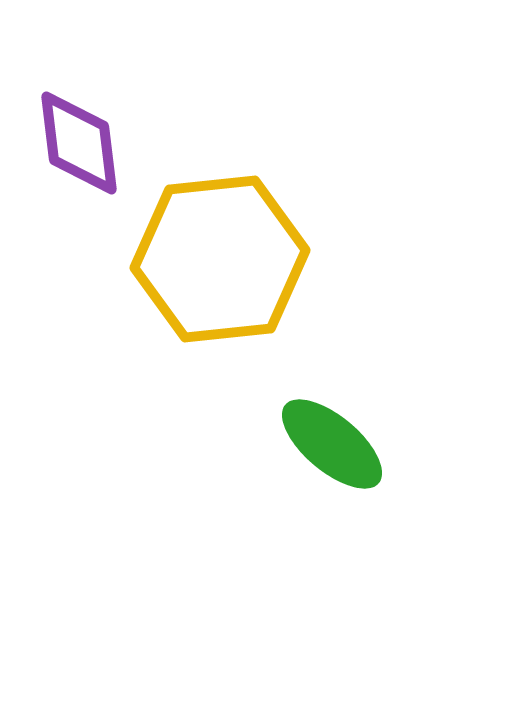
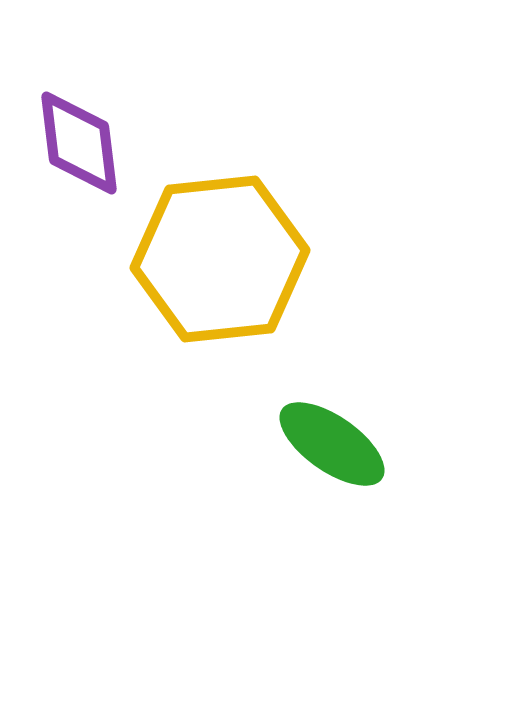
green ellipse: rotated 5 degrees counterclockwise
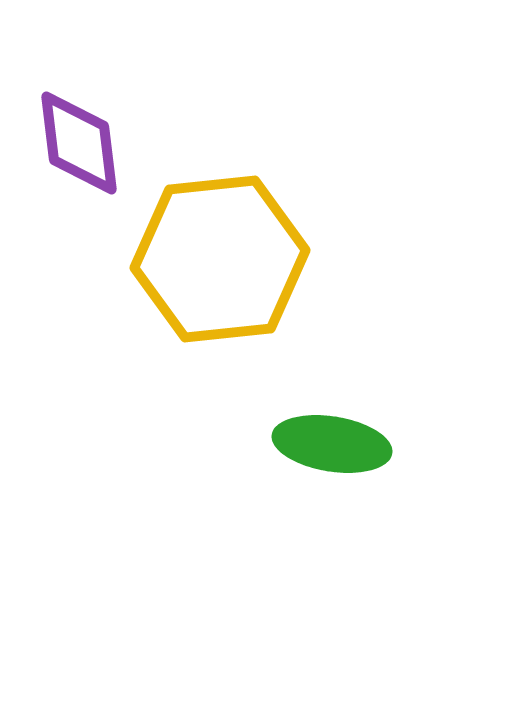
green ellipse: rotated 26 degrees counterclockwise
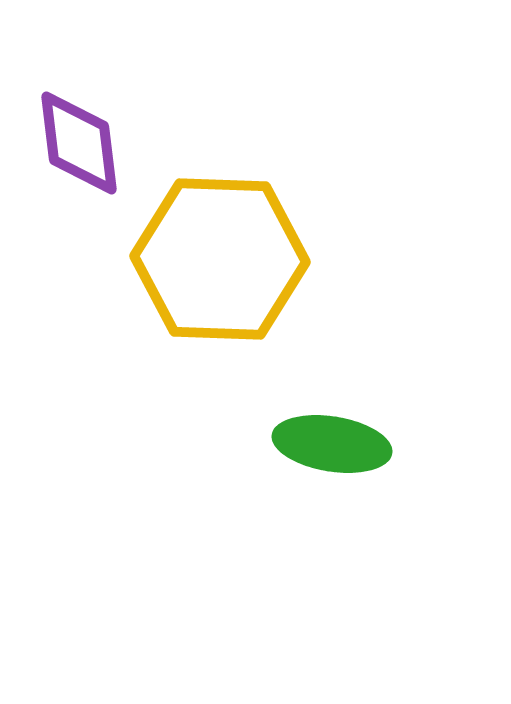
yellow hexagon: rotated 8 degrees clockwise
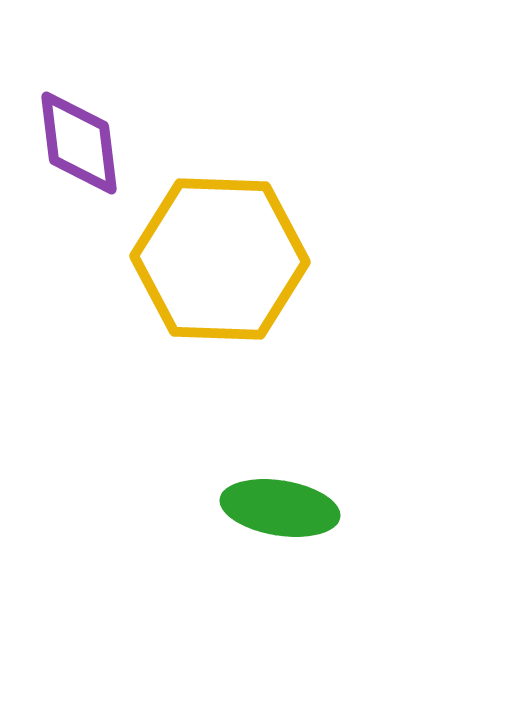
green ellipse: moved 52 px left, 64 px down
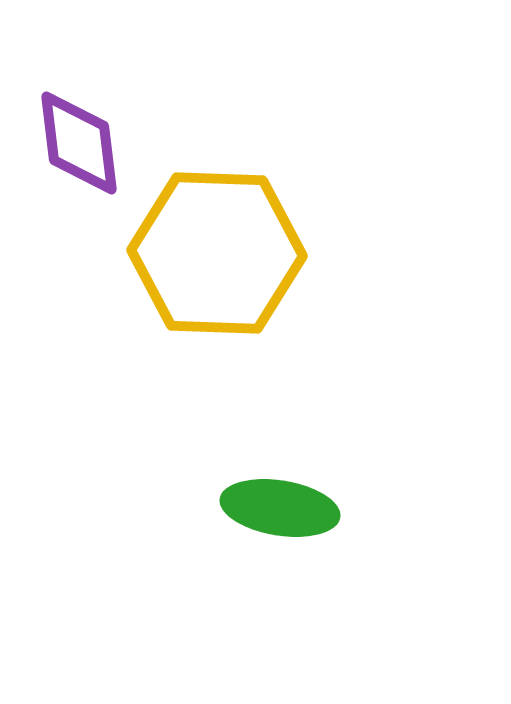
yellow hexagon: moved 3 px left, 6 px up
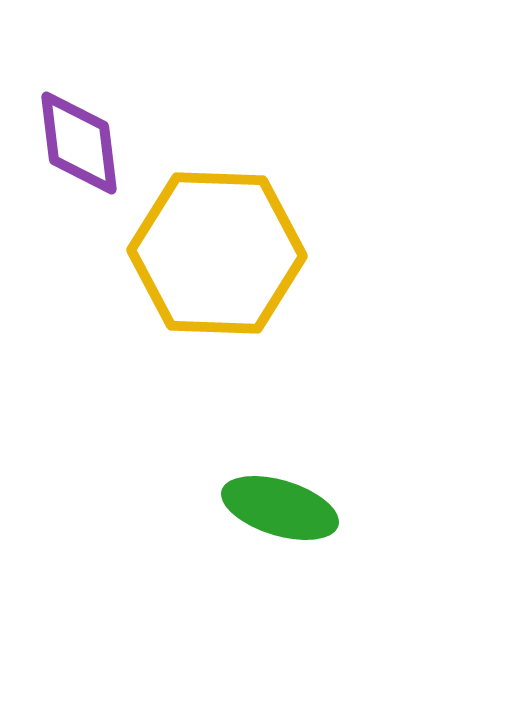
green ellipse: rotated 8 degrees clockwise
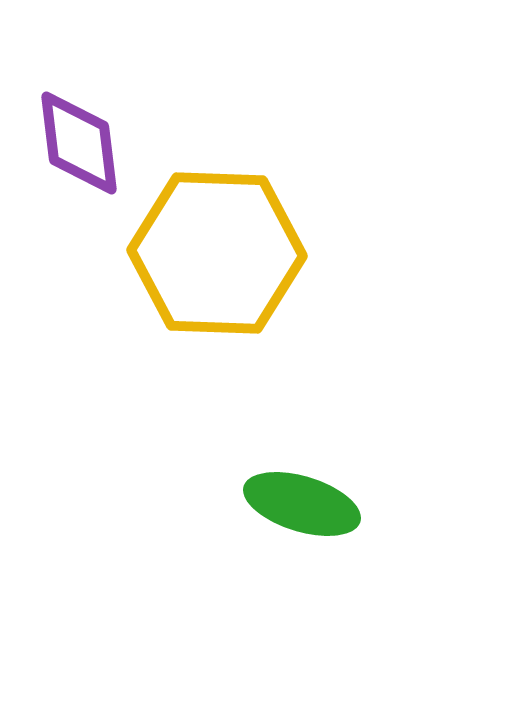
green ellipse: moved 22 px right, 4 px up
